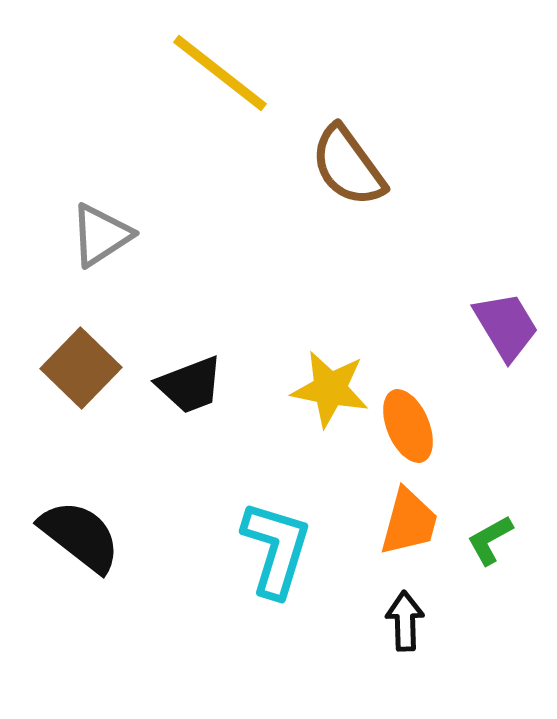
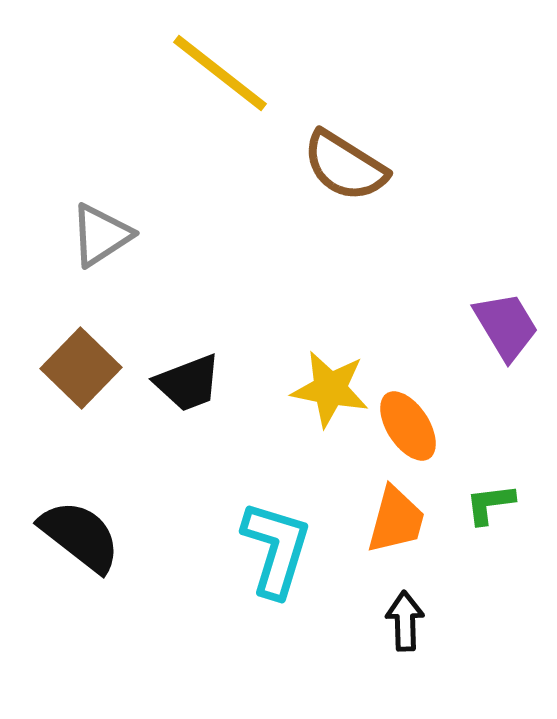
brown semicircle: moved 3 px left; rotated 22 degrees counterclockwise
black trapezoid: moved 2 px left, 2 px up
orange ellipse: rotated 10 degrees counterclockwise
orange trapezoid: moved 13 px left, 2 px up
green L-shape: moved 36 px up; rotated 22 degrees clockwise
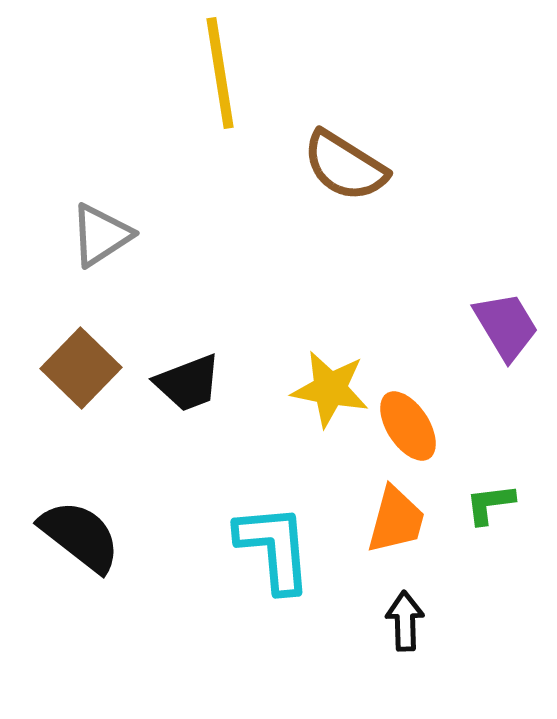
yellow line: rotated 43 degrees clockwise
cyan L-shape: moved 2 px left, 1 px up; rotated 22 degrees counterclockwise
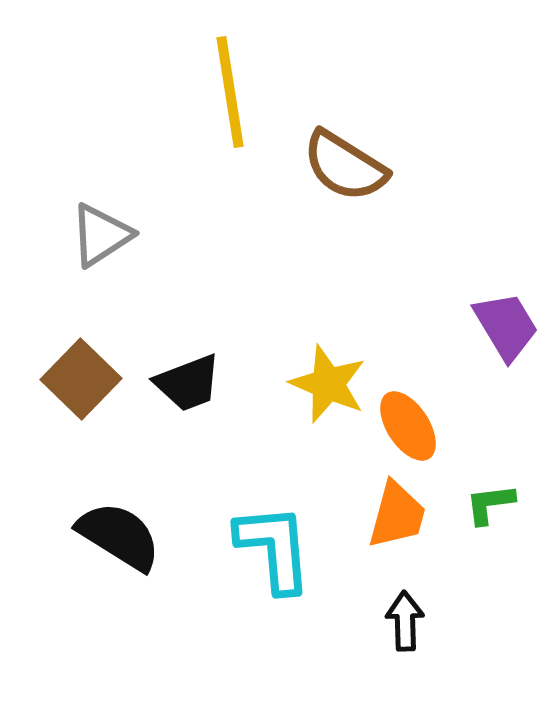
yellow line: moved 10 px right, 19 px down
brown square: moved 11 px down
yellow star: moved 2 px left, 5 px up; rotated 12 degrees clockwise
orange trapezoid: moved 1 px right, 5 px up
black semicircle: moved 39 px right; rotated 6 degrees counterclockwise
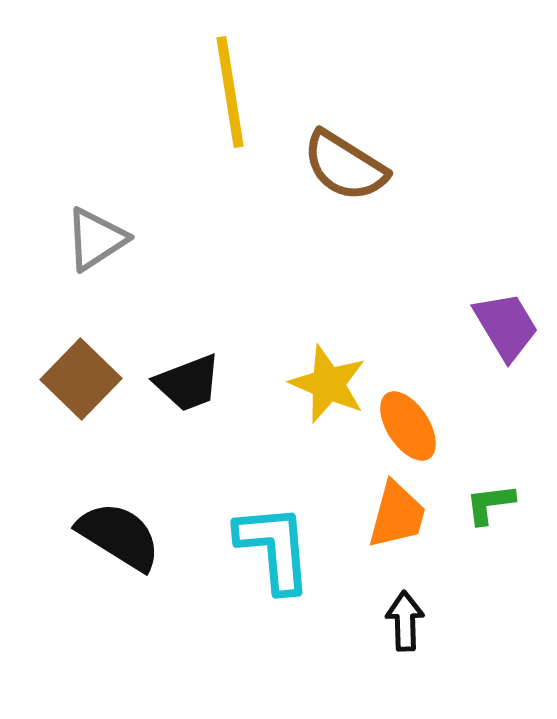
gray triangle: moved 5 px left, 4 px down
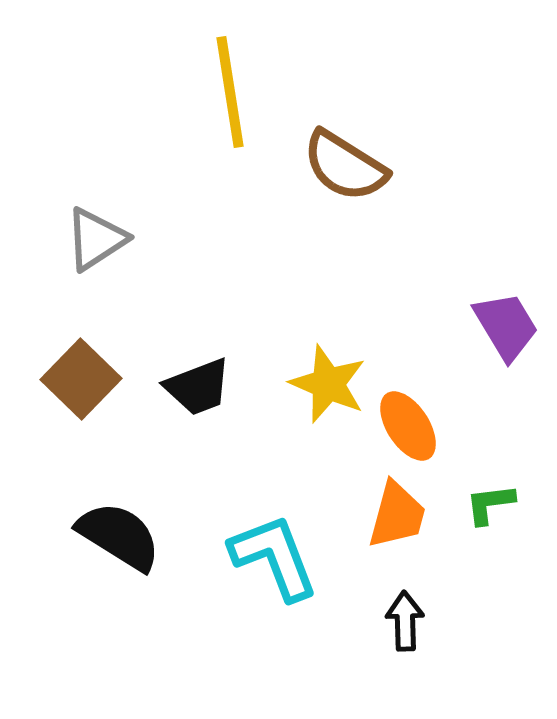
black trapezoid: moved 10 px right, 4 px down
cyan L-shape: moved 9 px down; rotated 16 degrees counterclockwise
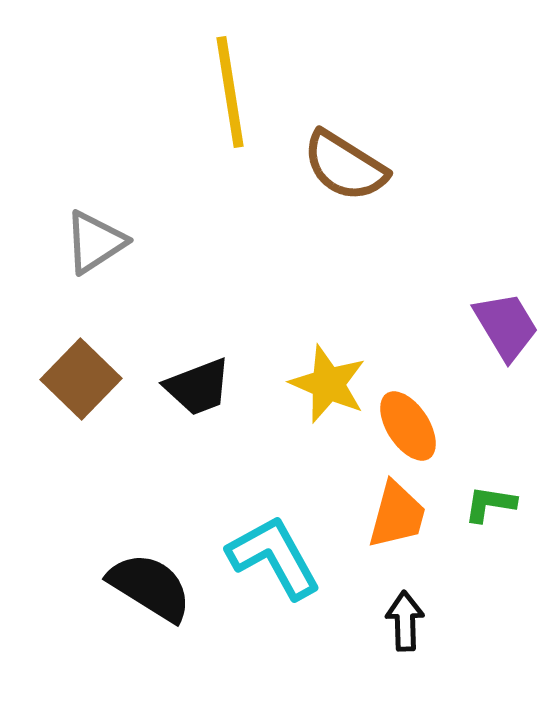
gray triangle: moved 1 px left, 3 px down
green L-shape: rotated 16 degrees clockwise
black semicircle: moved 31 px right, 51 px down
cyan L-shape: rotated 8 degrees counterclockwise
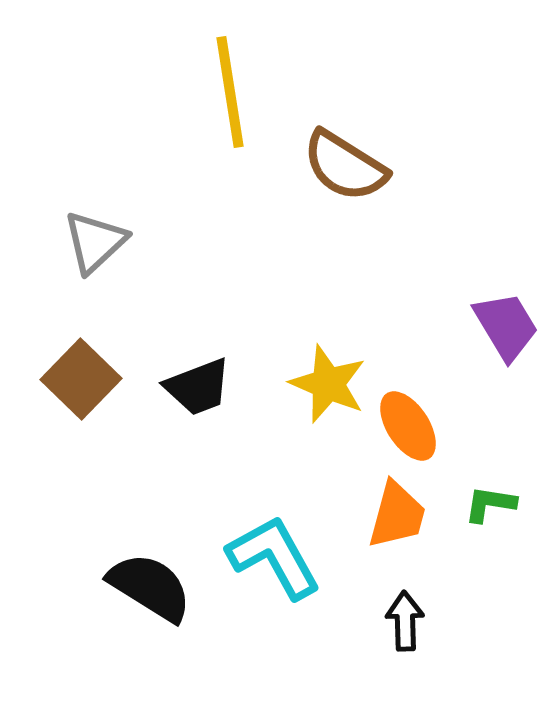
gray triangle: rotated 10 degrees counterclockwise
